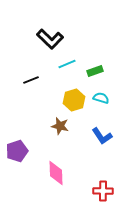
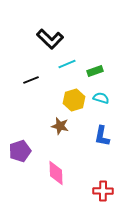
blue L-shape: rotated 45 degrees clockwise
purple pentagon: moved 3 px right
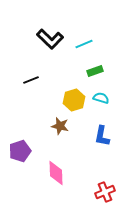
cyan line: moved 17 px right, 20 px up
red cross: moved 2 px right, 1 px down; rotated 24 degrees counterclockwise
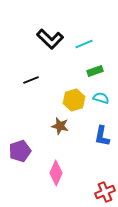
pink diamond: rotated 25 degrees clockwise
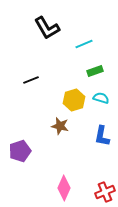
black L-shape: moved 3 px left, 11 px up; rotated 16 degrees clockwise
pink diamond: moved 8 px right, 15 px down
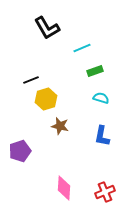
cyan line: moved 2 px left, 4 px down
yellow hexagon: moved 28 px left, 1 px up
pink diamond: rotated 20 degrees counterclockwise
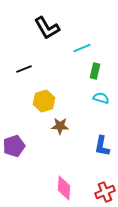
green rectangle: rotated 56 degrees counterclockwise
black line: moved 7 px left, 11 px up
yellow hexagon: moved 2 px left, 2 px down
brown star: rotated 12 degrees counterclockwise
blue L-shape: moved 10 px down
purple pentagon: moved 6 px left, 5 px up
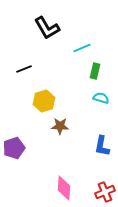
purple pentagon: moved 2 px down
